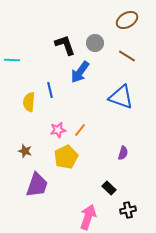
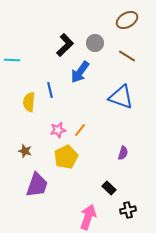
black L-shape: rotated 65 degrees clockwise
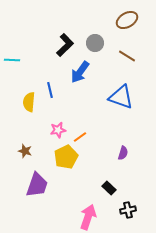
orange line: moved 7 px down; rotated 16 degrees clockwise
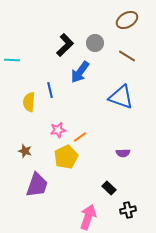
purple semicircle: rotated 72 degrees clockwise
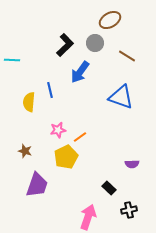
brown ellipse: moved 17 px left
purple semicircle: moved 9 px right, 11 px down
black cross: moved 1 px right
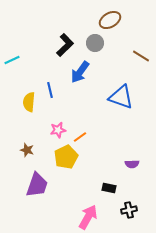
brown line: moved 14 px right
cyan line: rotated 28 degrees counterclockwise
brown star: moved 2 px right, 1 px up
black rectangle: rotated 32 degrees counterclockwise
pink arrow: rotated 10 degrees clockwise
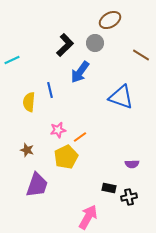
brown line: moved 1 px up
black cross: moved 13 px up
